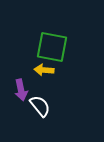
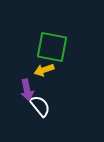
yellow arrow: rotated 24 degrees counterclockwise
purple arrow: moved 6 px right
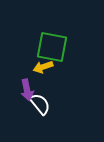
yellow arrow: moved 1 px left, 3 px up
white semicircle: moved 2 px up
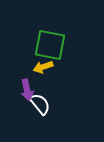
green square: moved 2 px left, 2 px up
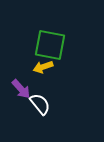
purple arrow: moved 6 px left, 1 px up; rotated 30 degrees counterclockwise
